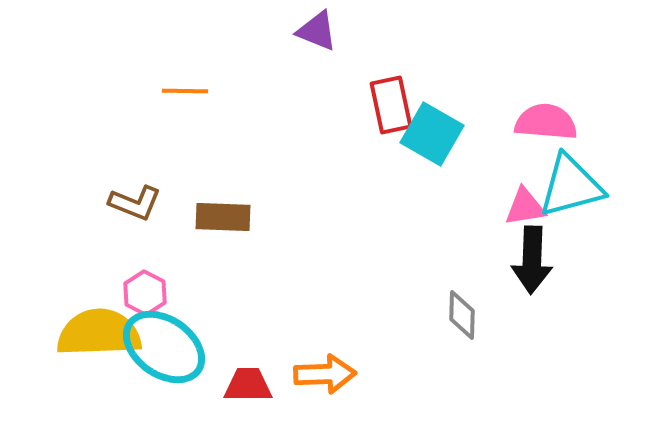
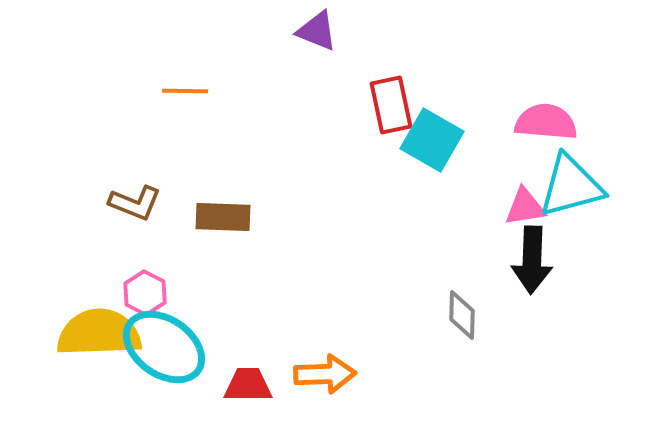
cyan square: moved 6 px down
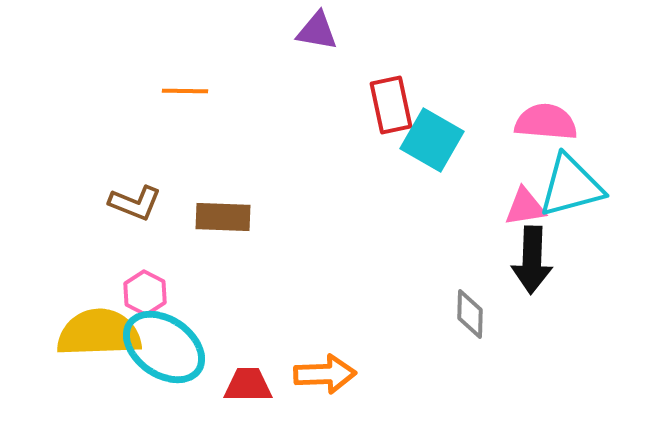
purple triangle: rotated 12 degrees counterclockwise
gray diamond: moved 8 px right, 1 px up
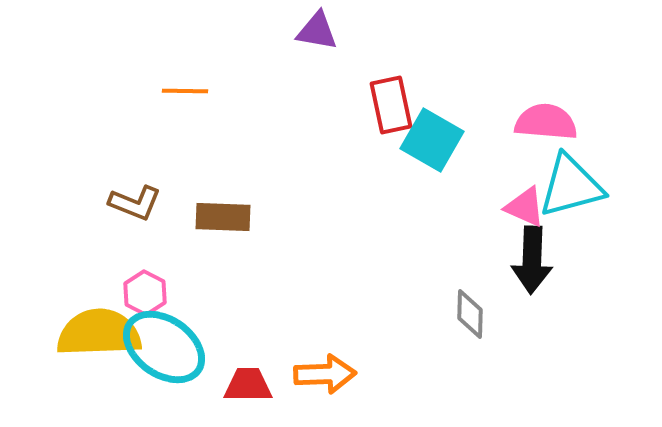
pink triangle: rotated 33 degrees clockwise
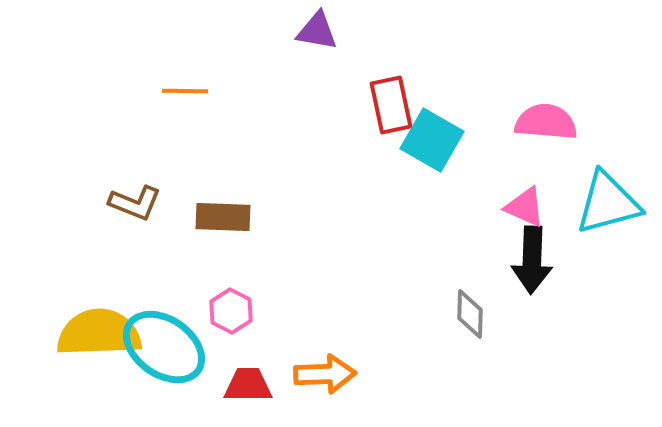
cyan triangle: moved 37 px right, 17 px down
pink hexagon: moved 86 px right, 18 px down
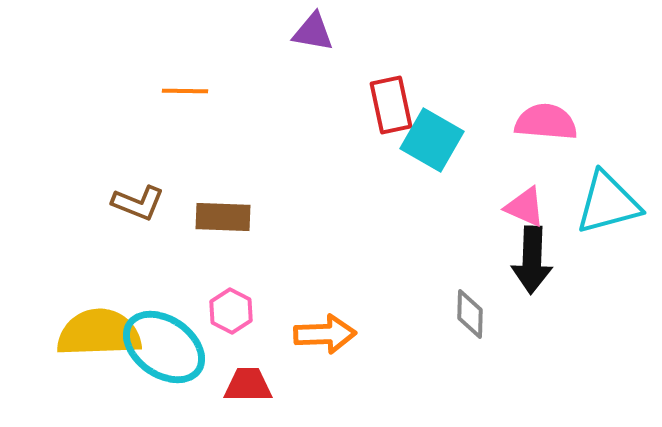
purple triangle: moved 4 px left, 1 px down
brown L-shape: moved 3 px right
orange arrow: moved 40 px up
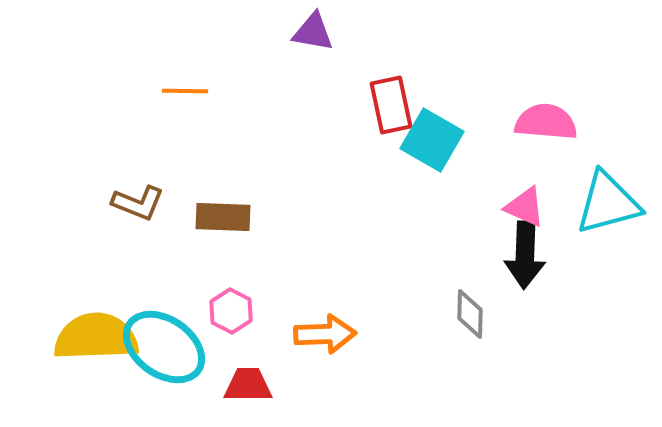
black arrow: moved 7 px left, 5 px up
yellow semicircle: moved 3 px left, 4 px down
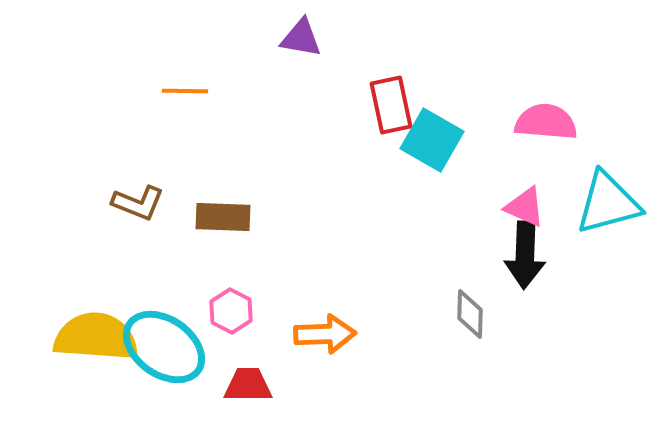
purple triangle: moved 12 px left, 6 px down
yellow semicircle: rotated 6 degrees clockwise
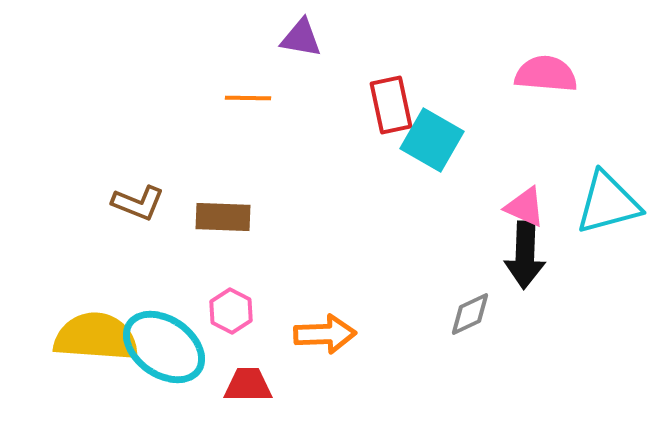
orange line: moved 63 px right, 7 px down
pink semicircle: moved 48 px up
gray diamond: rotated 63 degrees clockwise
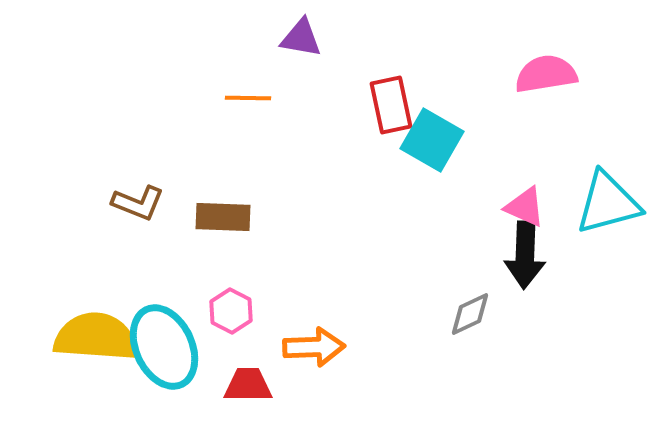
pink semicircle: rotated 14 degrees counterclockwise
orange arrow: moved 11 px left, 13 px down
cyan ellipse: rotated 30 degrees clockwise
